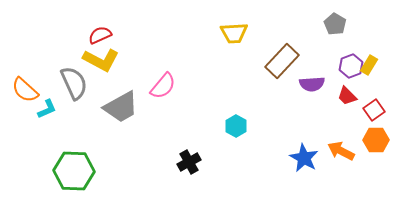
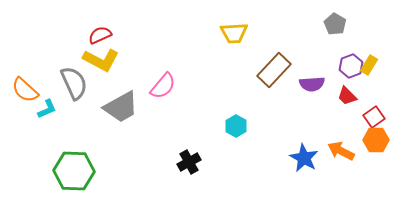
brown rectangle: moved 8 px left, 9 px down
red square: moved 7 px down
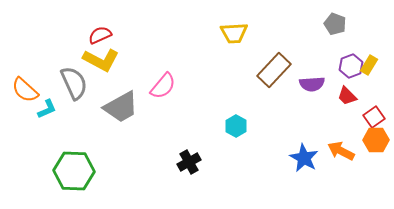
gray pentagon: rotated 10 degrees counterclockwise
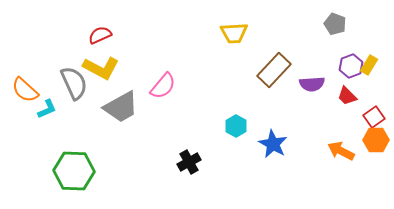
yellow L-shape: moved 8 px down
blue star: moved 31 px left, 14 px up
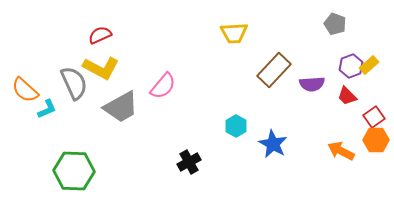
yellow rectangle: rotated 18 degrees clockwise
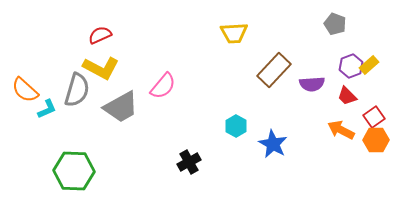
gray semicircle: moved 3 px right, 7 px down; rotated 40 degrees clockwise
orange arrow: moved 21 px up
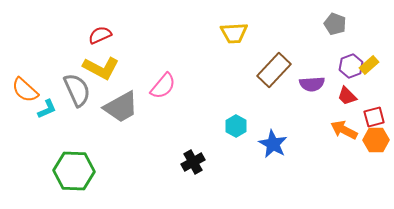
gray semicircle: rotated 40 degrees counterclockwise
red square: rotated 20 degrees clockwise
orange arrow: moved 3 px right
black cross: moved 4 px right
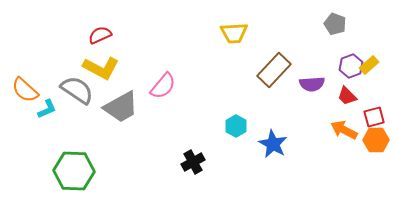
gray semicircle: rotated 32 degrees counterclockwise
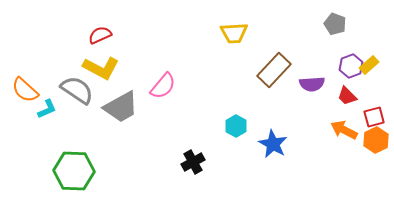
orange hexagon: rotated 25 degrees counterclockwise
